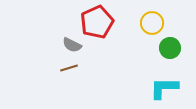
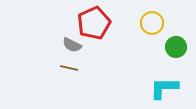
red pentagon: moved 3 px left, 1 px down
green circle: moved 6 px right, 1 px up
brown line: rotated 30 degrees clockwise
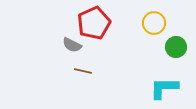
yellow circle: moved 2 px right
brown line: moved 14 px right, 3 px down
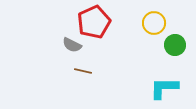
red pentagon: moved 1 px up
green circle: moved 1 px left, 2 px up
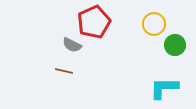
yellow circle: moved 1 px down
brown line: moved 19 px left
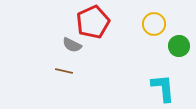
red pentagon: moved 1 px left
green circle: moved 4 px right, 1 px down
cyan L-shape: moved 1 px left; rotated 84 degrees clockwise
